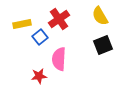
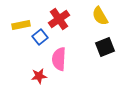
yellow rectangle: moved 1 px left, 1 px down
black square: moved 2 px right, 2 px down
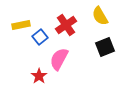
red cross: moved 7 px right, 6 px down
pink semicircle: rotated 25 degrees clockwise
red star: rotated 28 degrees counterclockwise
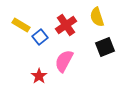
yellow semicircle: moved 3 px left, 1 px down; rotated 12 degrees clockwise
yellow rectangle: rotated 42 degrees clockwise
pink semicircle: moved 5 px right, 2 px down
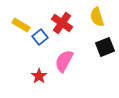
red cross: moved 4 px left, 2 px up; rotated 20 degrees counterclockwise
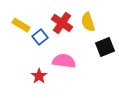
yellow semicircle: moved 9 px left, 5 px down
pink semicircle: rotated 70 degrees clockwise
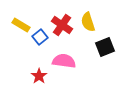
red cross: moved 2 px down
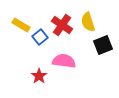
black square: moved 2 px left, 2 px up
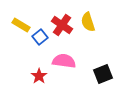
black square: moved 29 px down
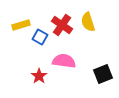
yellow rectangle: rotated 48 degrees counterclockwise
blue square: rotated 21 degrees counterclockwise
